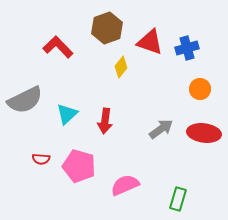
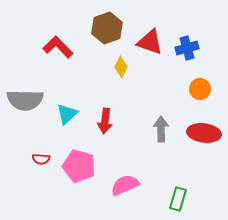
yellow diamond: rotated 15 degrees counterclockwise
gray semicircle: rotated 27 degrees clockwise
gray arrow: rotated 55 degrees counterclockwise
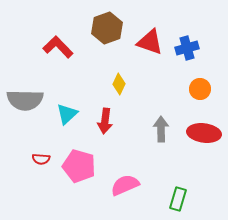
yellow diamond: moved 2 px left, 17 px down
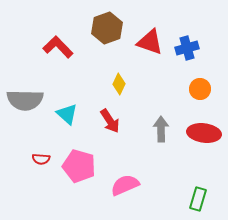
cyan triangle: rotated 35 degrees counterclockwise
red arrow: moved 5 px right; rotated 40 degrees counterclockwise
green rectangle: moved 20 px right
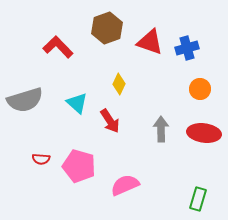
gray semicircle: rotated 18 degrees counterclockwise
cyan triangle: moved 10 px right, 11 px up
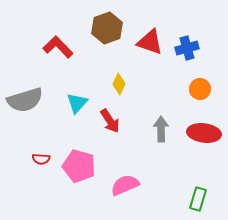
cyan triangle: rotated 30 degrees clockwise
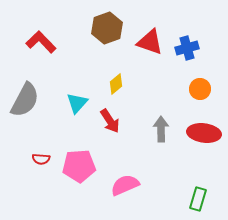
red L-shape: moved 17 px left, 5 px up
yellow diamond: moved 3 px left; rotated 25 degrees clockwise
gray semicircle: rotated 45 degrees counterclockwise
pink pentagon: rotated 20 degrees counterclockwise
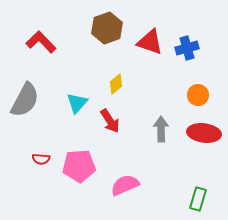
orange circle: moved 2 px left, 6 px down
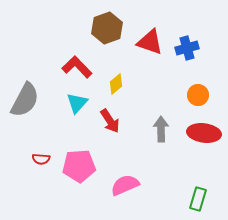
red L-shape: moved 36 px right, 25 px down
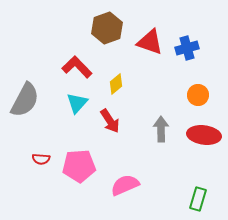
red ellipse: moved 2 px down
